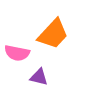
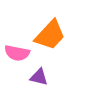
orange trapezoid: moved 3 px left, 1 px down
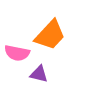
purple triangle: moved 3 px up
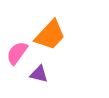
pink semicircle: rotated 115 degrees clockwise
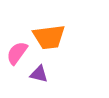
orange trapezoid: moved 1 px left, 2 px down; rotated 40 degrees clockwise
